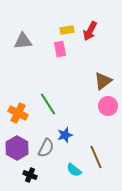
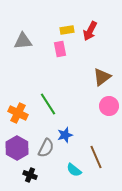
brown triangle: moved 1 px left, 4 px up
pink circle: moved 1 px right
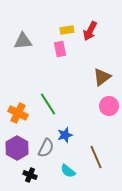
cyan semicircle: moved 6 px left, 1 px down
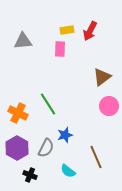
pink rectangle: rotated 14 degrees clockwise
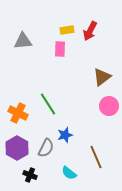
cyan semicircle: moved 1 px right, 2 px down
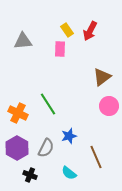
yellow rectangle: rotated 64 degrees clockwise
blue star: moved 4 px right, 1 px down
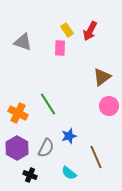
gray triangle: moved 1 px down; rotated 24 degrees clockwise
pink rectangle: moved 1 px up
